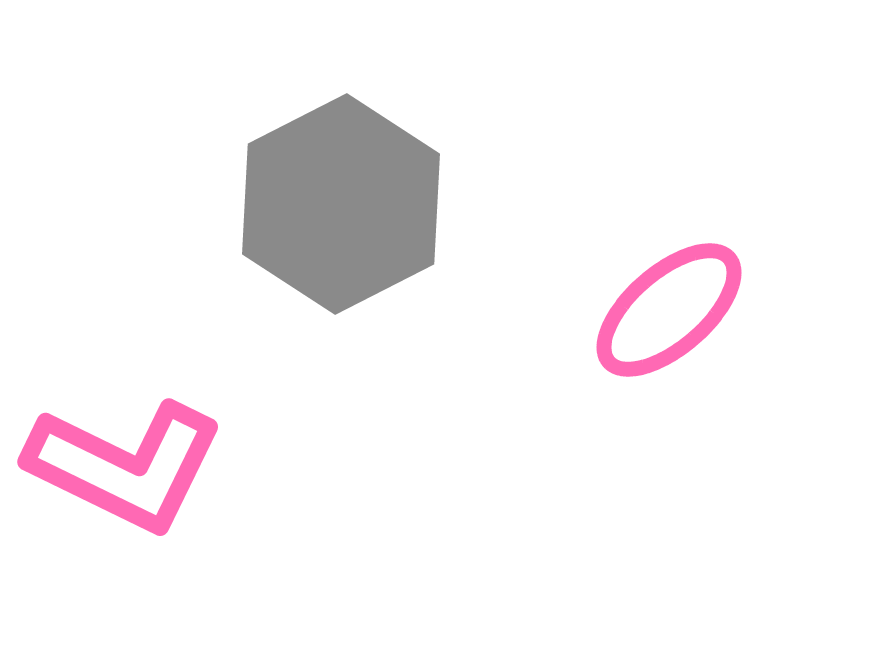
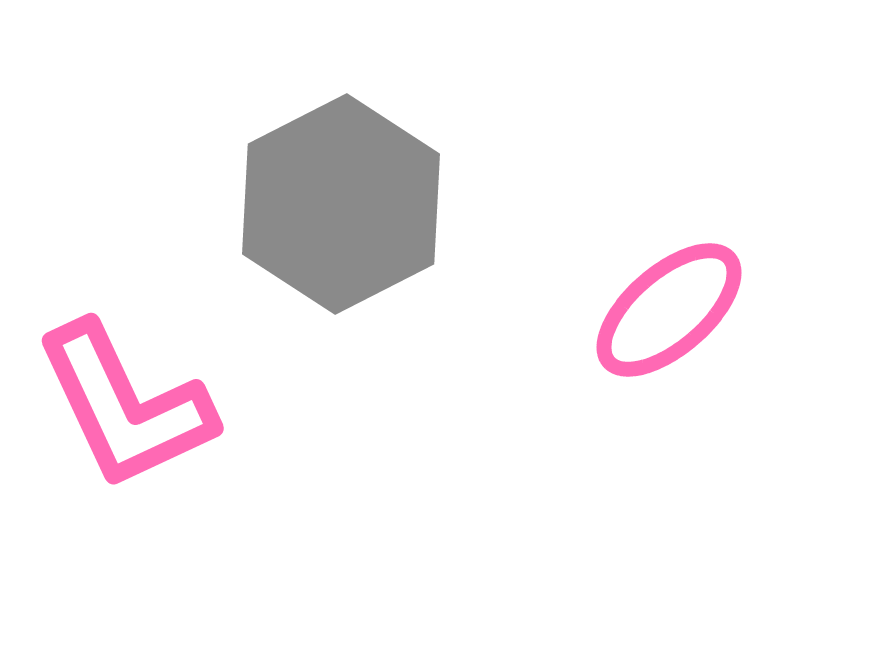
pink L-shape: moved 60 px up; rotated 39 degrees clockwise
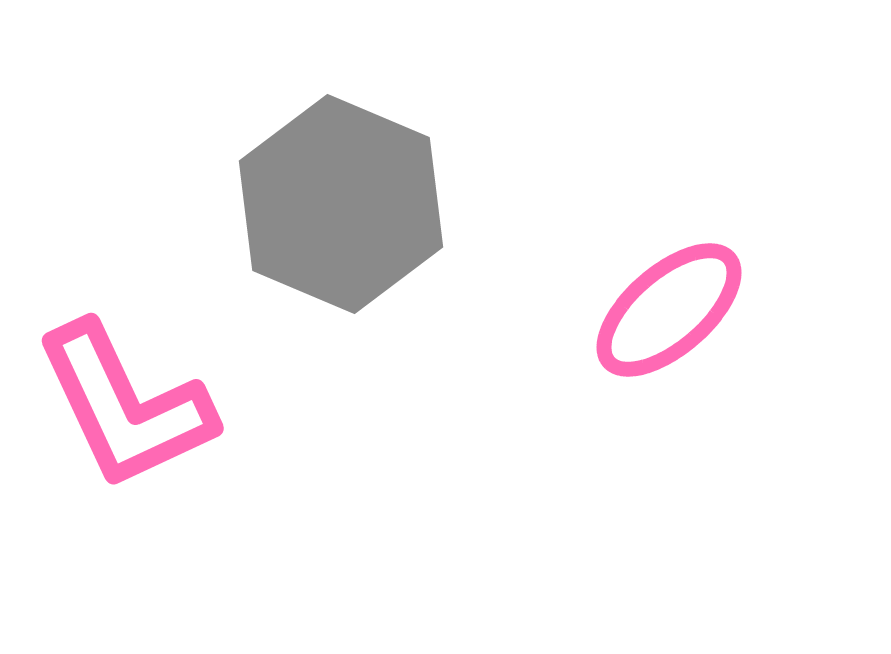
gray hexagon: rotated 10 degrees counterclockwise
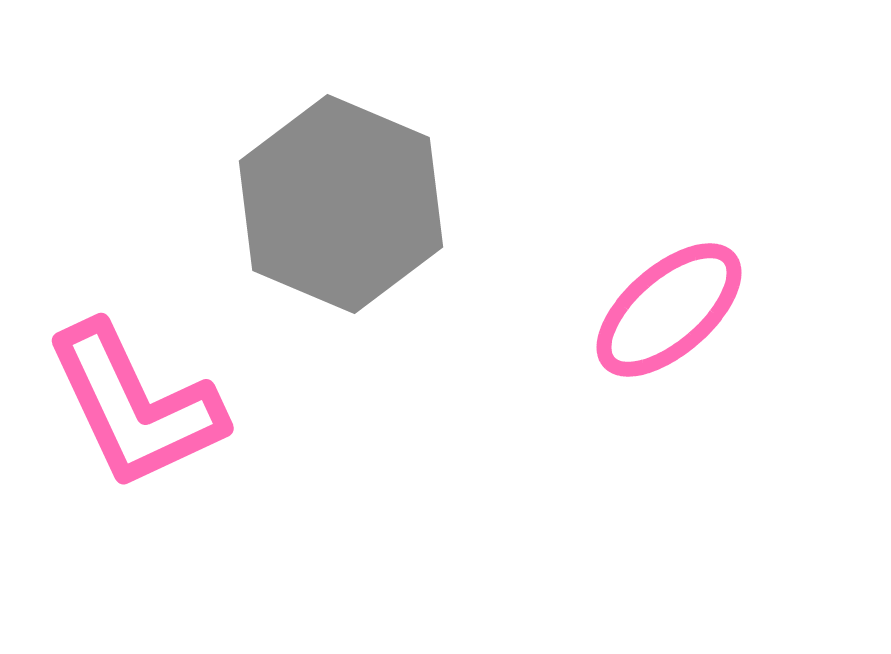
pink L-shape: moved 10 px right
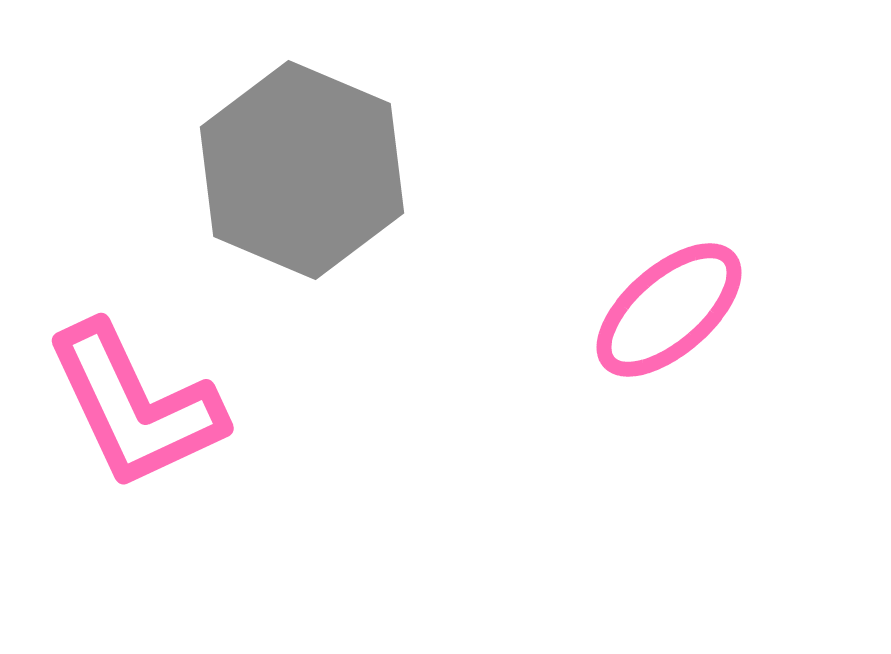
gray hexagon: moved 39 px left, 34 px up
